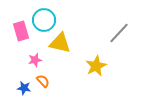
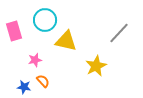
cyan circle: moved 1 px right
pink rectangle: moved 7 px left
yellow triangle: moved 6 px right, 2 px up
blue star: moved 1 px up
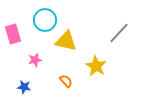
pink rectangle: moved 1 px left, 3 px down
yellow star: rotated 15 degrees counterclockwise
orange semicircle: moved 23 px right
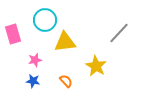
yellow triangle: moved 1 px left, 1 px down; rotated 20 degrees counterclockwise
blue star: moved 9 px right, 6 px up
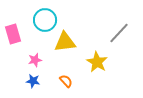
yellow star: moved 1 px right, 4 px up
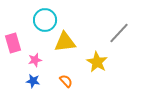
pink rectangle: moved 9 px down
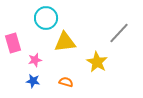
cyan circle: moved 1 px right, 2 px up
orange semicircle: moved 1 px down; rotated 32 degrees counterclockwise
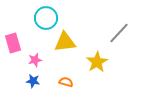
yellow star: rotated 10 degrees clockwise
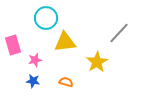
pink rectangle: moved 2 px down
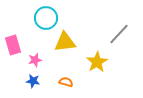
gray line: moved 1 px down
